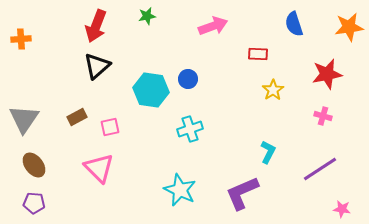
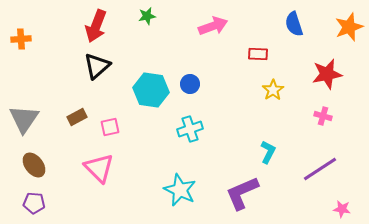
orange star: rotated 12 degrees counterclockwise
blue circle: moved 2 px right, 5 px down
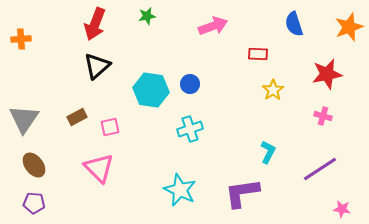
red arrow: moved 1 px left, 2 px up
purple L-shape: rotated 15 degrees clockwise
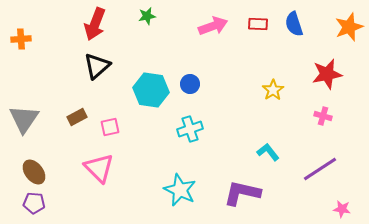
red rectangle: moved 30 px up
cyan L-shape: rotated 65 degrees counterclockwise
brown ellipse: moved 7 px down
purple L-shape: rotated 21 degrees clockwise
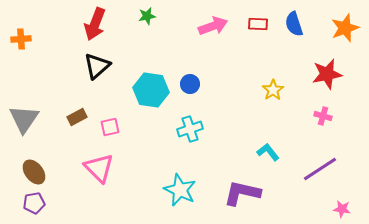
orange star: moved 4 px left, 1 px down
purple pentagon: rotated 15 degrees counterclockwise
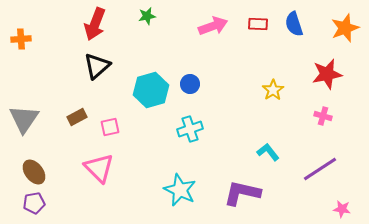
cyan hexagon: rotated 24 degrees counterclockwise
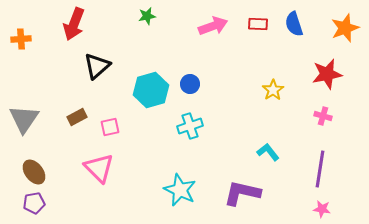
red arrow: moved 21 px left
cyan cross: moved 3 px up
purple line: rotated 48 degrees counterclockwise
pink star: moved 20 px left
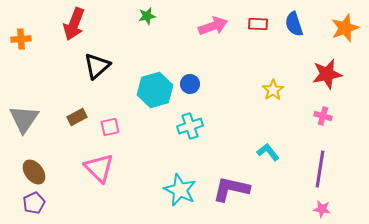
cyan hexagon: moved 4 px right
purple L-shape: moved 11 px left, 4 px up
purple pentagon: rotated 15 degrees counterclockwise
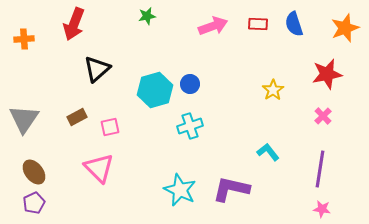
orange cross: moved 3 px right
black triangle: moved 3 px down
pink cross: rotated 30 degrees clockwise
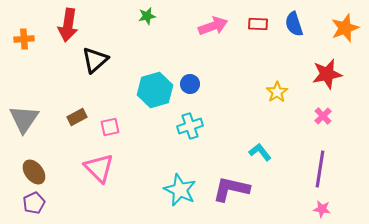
red arrow: moved 6 px left, 1 px down; rotated 12 degrees counterclockwise
black triangle: moved 2 px left, 9 px up
yellow star: moved 4 px right, 2 px down
cyan L-shape: moved 8 px left
